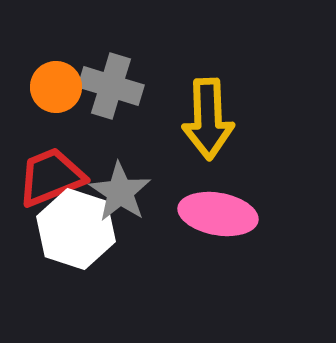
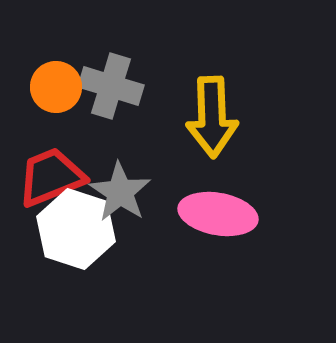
yellow arrow: moved 4 px right, 2 px up
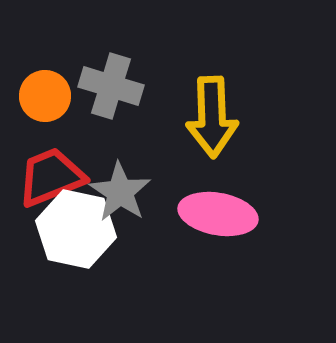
orange circle: moved 11 px left, 9 px down
white hexagon: rotated 6 degrees counterclockwise
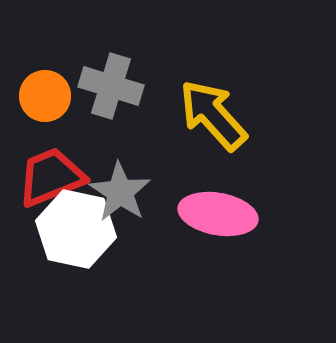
yellow arrow: moved 1 px right, 2 px up; rotated 140 degrees clockwise
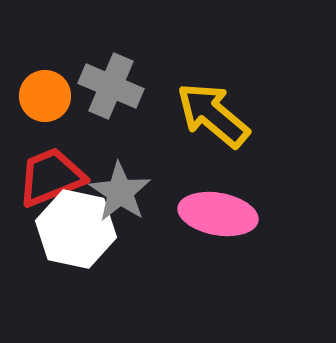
gray cross: rotated 6 degrees clockwise
yellow arrow: rotated 8 degrees counterclockwise
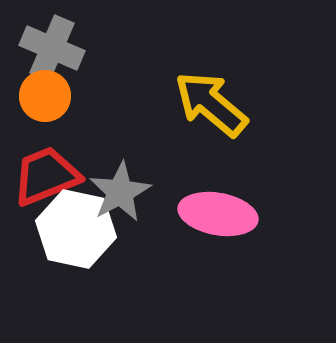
gray cross: moved 59 px left, 38 px up
yellow arrow: moved 2 px left, 11 px up
red trapezoid: moved 5 px left, 1 px up
gray star: rotated 10 degrees clockwise
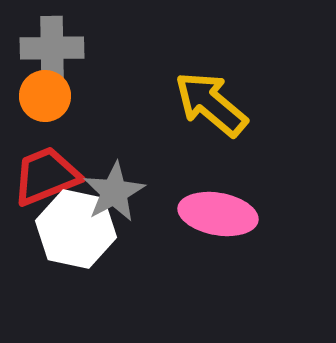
gray cross: rotated 24 degrees counterclockwise
gray star: moved 6 px left
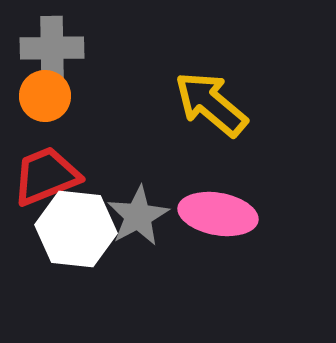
gray star: moved 24 px right, 24 px down
white hexagon: rotated 6 degrees counterclockwise
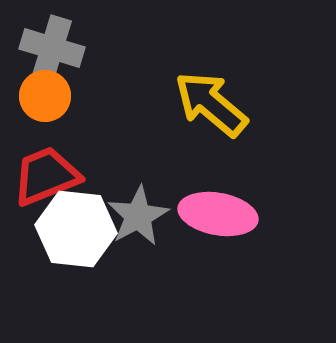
gray cross: rotated 18 degrees clockwise
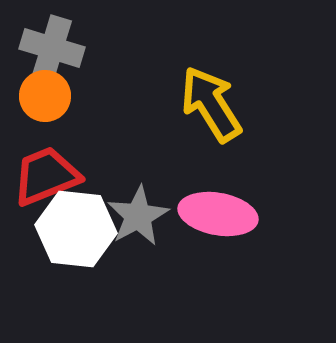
yellow arrow: rotated 18 degrees clockwise
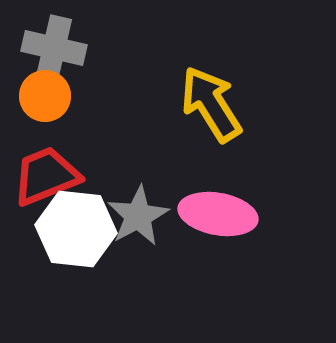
gray cross: moved 2 px right; rotated 4 degrees counterclockwise
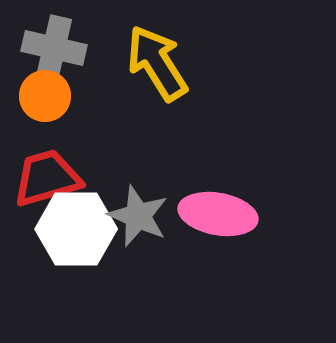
yellow arrow: moved 54 px left, 41 px up
red trapezoid: moved 1 px right, 2 px down; rotated 6 degrees clockwise
gray star: rotated 20 degrees counterclockwise
white hexagon: rotated 6 degrees counterclockwise
